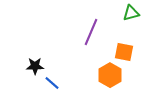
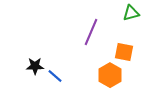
blue line: moved 3 px right, 7 px up
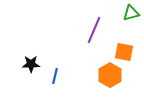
purple line: moved 3 px right, 2 px up
black star: moved 4 px left, 2 px up
blue line: rotated 63 degrees clockwise
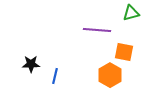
purple line: moved 3 px right; rotated 72 degrees clockwise
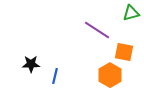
purple line: rotated 28 degrees clockwise
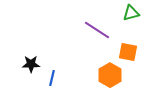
orange square: moved 4 px right
blue line: moved 3 px left, 2 px down
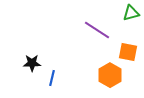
black star: moved 1 px right, 1 px up
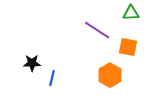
green triangle: rotated 12 degrees clockwise
orange square: moved 5 px up
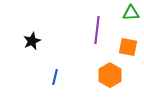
purple line: rotated 64 degrees clockwise
black star: moved 22 px up; rotated 24 degrees counterclockwise
blue line: moved 3 px right, 1 px up
